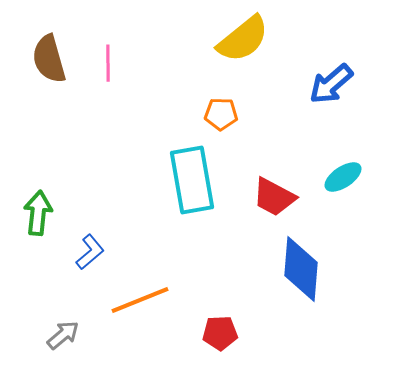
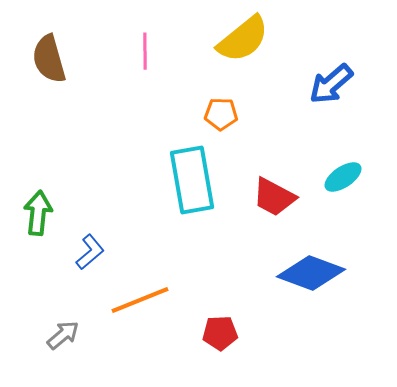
pink line: moved 37 px right, 12 px up
blue diamond: moved 10 px right, 4 px down; rotated 74 degrees counterclockwise
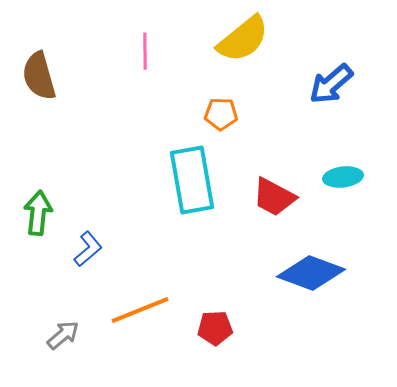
brown semicircle: moved 10 px left, 17 px down
cyan ellipse: rotated 27 degrees clockwise
blue L-shape: moved 2 px left, 3 px up
orange line: moved 10 px down
red pentagon: moved 5 px left, 5 px up
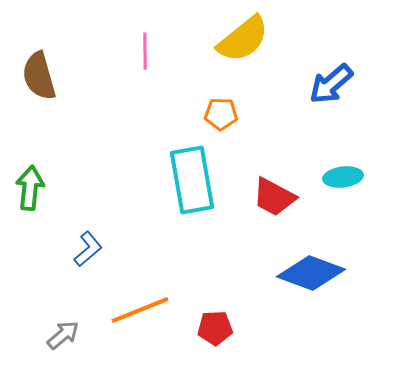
green arrow: moved 8 px left, 25 px up
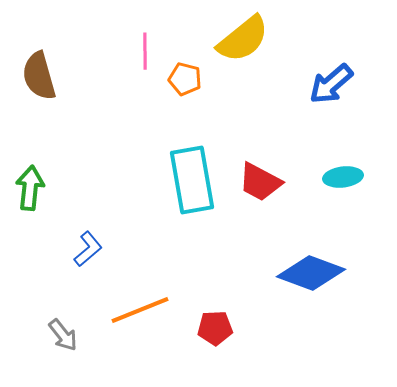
orange pentagon: moved 36 px left, 35 px up; rotated 12 degrees clockwise
red trapezoid: moved 14 px left, 15 px up
gray arrow: rotated 92 degrees clockwise
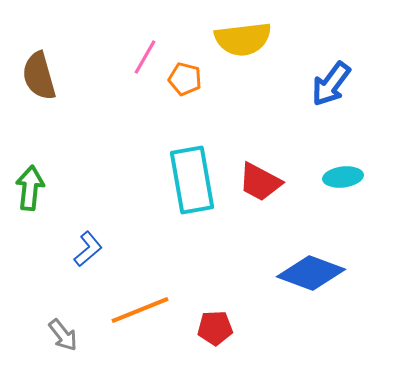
yellow semicircle: rotated 32 degrees clockwise
pink line: moved 6 px down; rotated 30 degrees clockwise
blue arrow: rotated 12 degrees counterclockwise
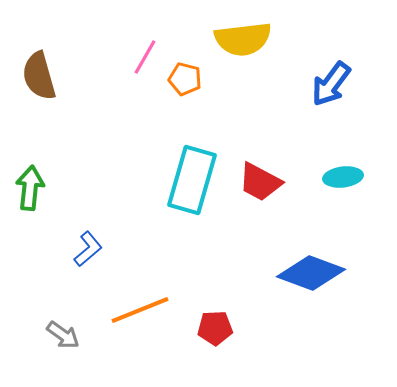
cyan rectangle: rotated 26 degrees clockwise
gray arrow: rotated 16 degrees counterclockwise
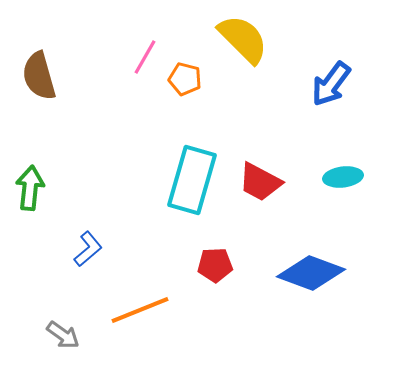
yellow semicircle: rotated 128 degrees counterclockwise
red pentagon: moved 63 px up
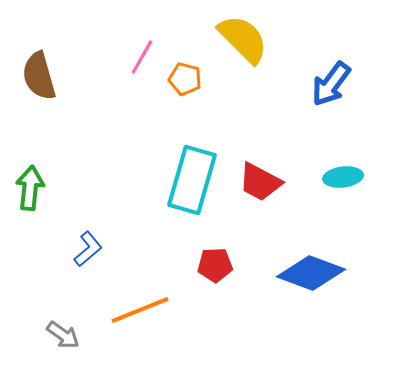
pink line: moved 3 px left
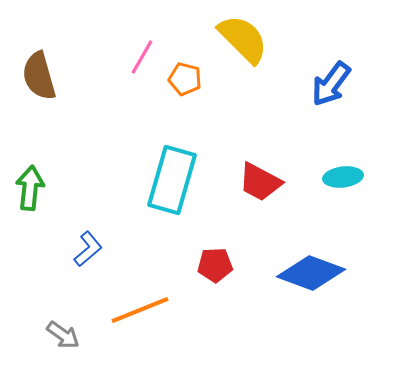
cyan rectangle: moved 20 px left
